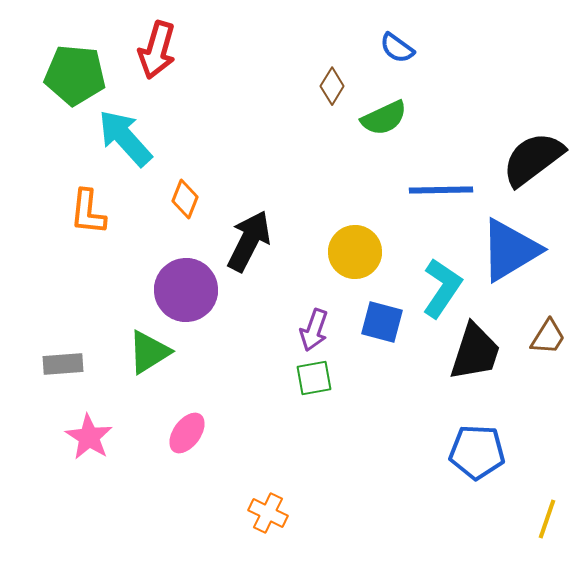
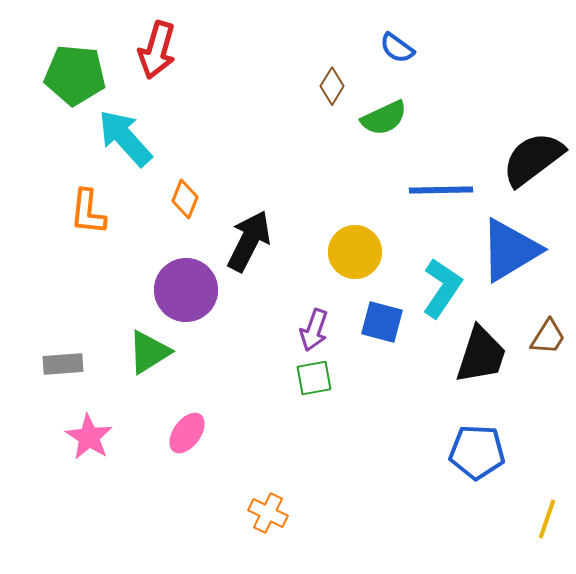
black trapezoid: moved 6 px right, 3 px down
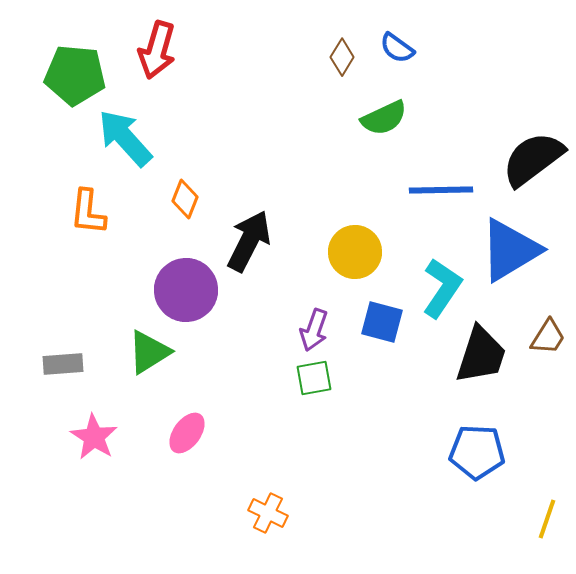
brown diamond: moved 10 px right, 29 px up
pink star: moved 5 px right
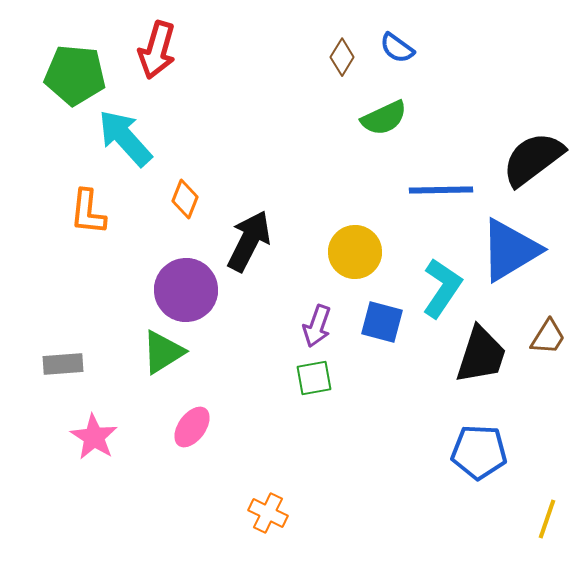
purple arrow: moved 3 px right, 4 px up
green triangle: moved 14 px right
pink ellipse: moved 5 px right, 6 px up
blue pentagon: moved 2 px right
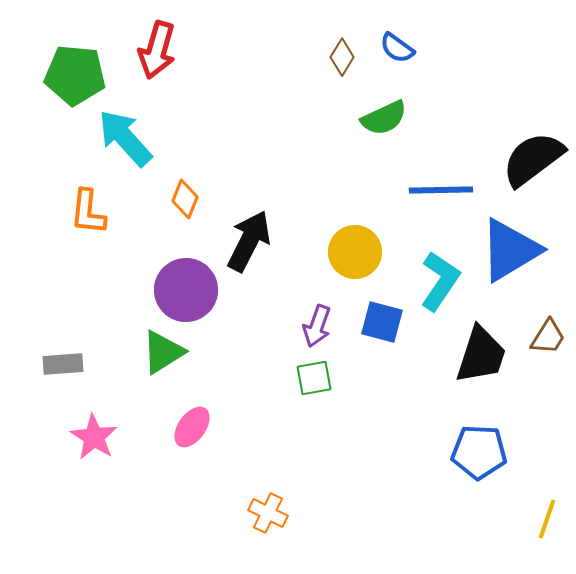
cyan L-shape: moved 2 px left, 7 px up
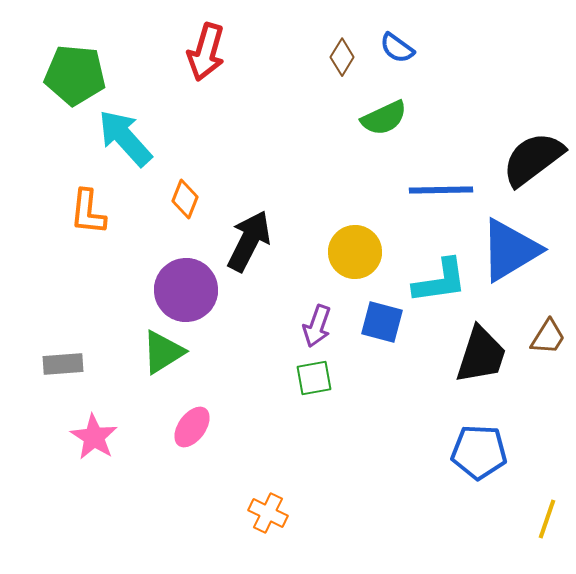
red arrow: moved 49 px right, 2 px down
cyan L-shape: rotated 48 degrees clockwise
